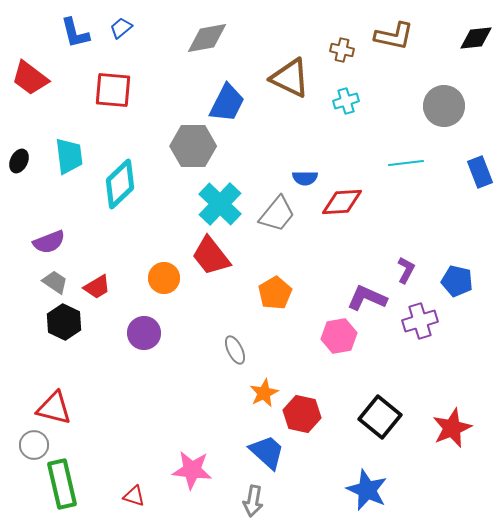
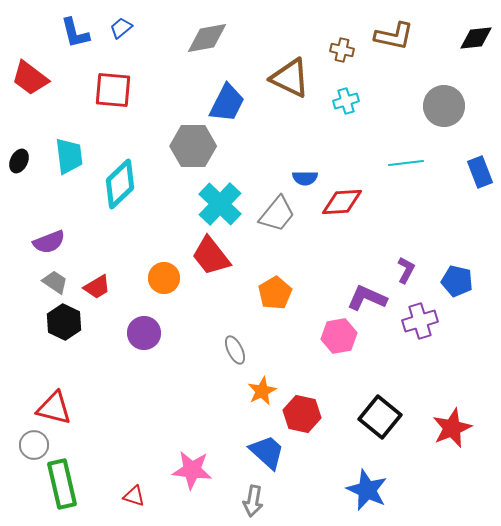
orange star at (264, 393): moved 2 px left, 2 px up
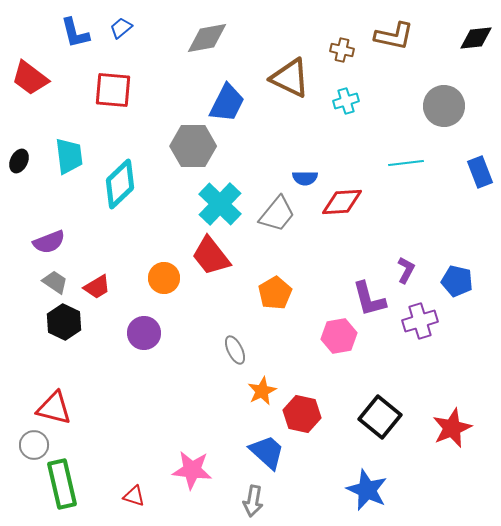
purple L-shape at (367, 298): moved 2 px right, 1 px down; rotated 129 degrees counterclockwise
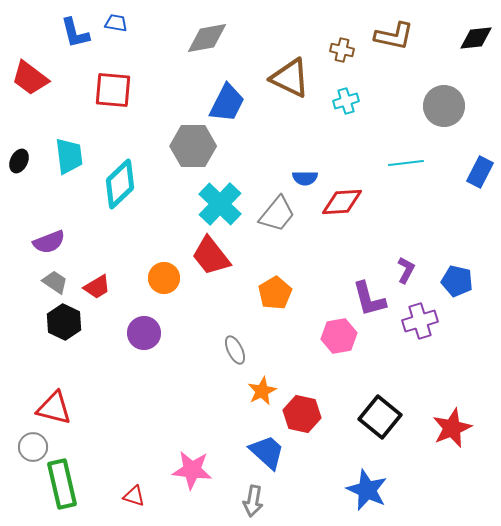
blue trapezoid at (121, 28): moved 5 px left, 5 px up; rotated 50 degrees clockwise
blue rectangle at (480, 172): rotated 48 degrees clockwise
gray circle at (34, 445): moved 1 px left, 2 px down
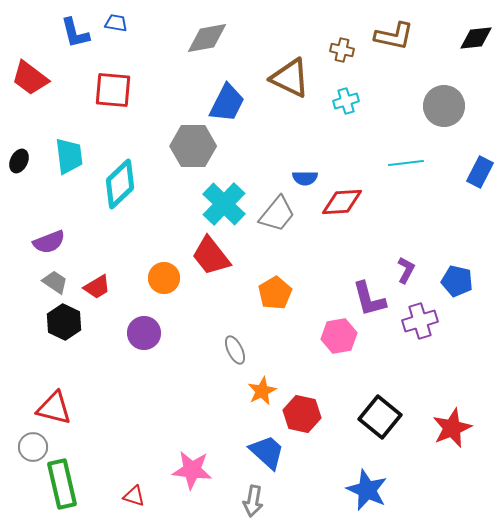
cyan cross at (220, 204): moved 4 px right
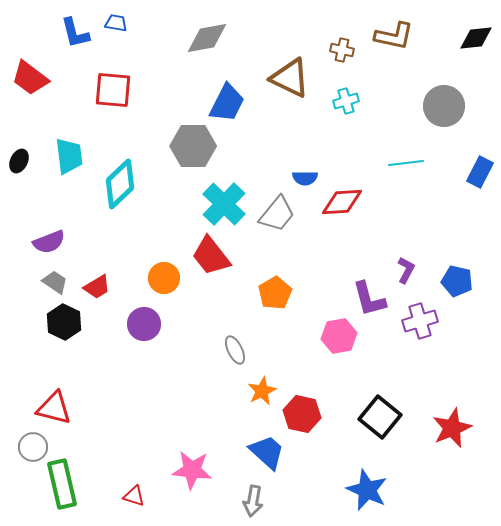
purple circle at (144, 333): moved 9 px up
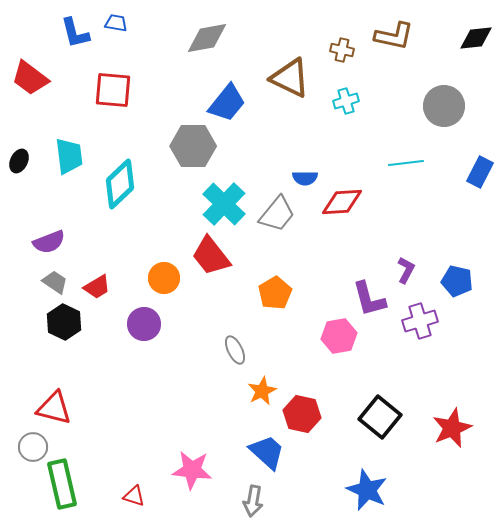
blue trapezoid at (227, 103): rotated 12 degrees clockwise
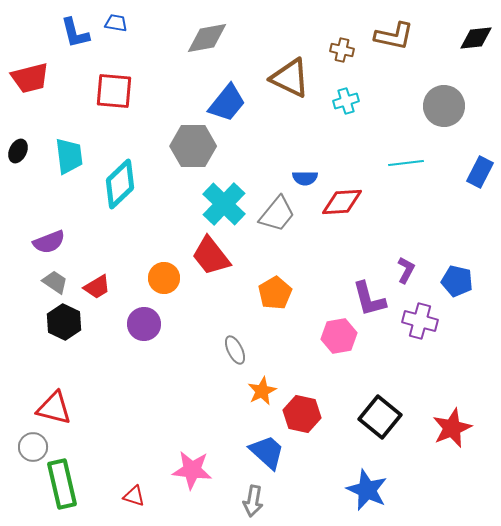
red trapezoid at (30, 78): rotated 51 degrees counterclockwise
red square at (113, 90): moved 1 px right, 1 px down
black ellipse at (19, 161): moved 1 px left, 10 px up
purple cross at (420, 321): rotated 32 degrees clockwise
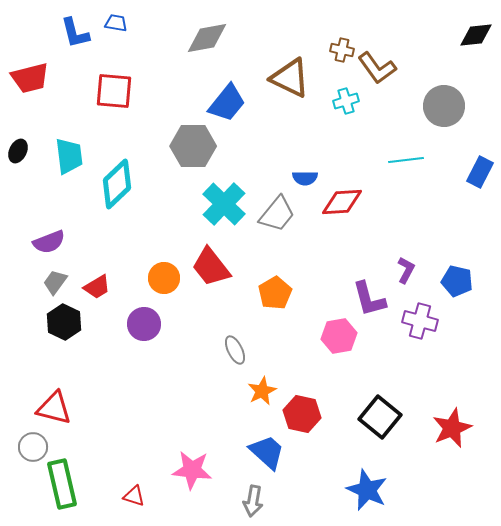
brown L-shape at (394, 36): moved 17 px left, 32 px down; rotated 42 degrees clockwise
black diamond at (476, 38): moved 3 px up
cyan line at (406, 163): moved 3 px up
cyan diamond at (120, 184): moved 3 px left
red trapezoid at (211, 256): moved 11 px down
gray trapezoid at (55, 282): rotated 88 degrees counterclockwise
